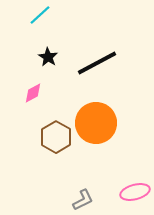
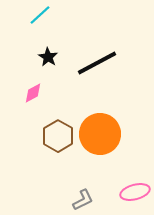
orange circle: moved 4 px right, 11 px down
brown hexagon: moved 2 px right, 1 px up
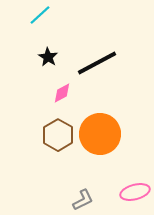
pink diamond: moved 29 px right
brown hexagon: moved 1 px up
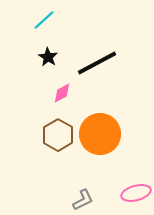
cyan line: moved 4 px right, 5 px down
pink ellipse: moved 1 px right, 1 px down
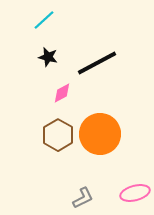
black star: rotated 18 degrees counterclockwise
pink ellipse: moved 1 px left
gray L-shape: moved 2 px up
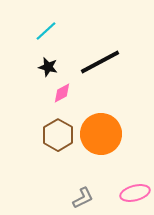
cyan line: moved 2 px right, 11 px down
black star: moved 10 px down
black line: moved 3 px right, 1 px up
orange circle: moved 1 px right
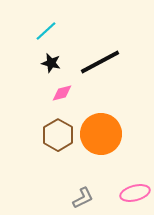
black star: moved 3 px right, 4 px up
pink diamond: rotated 15 degrees clockwise
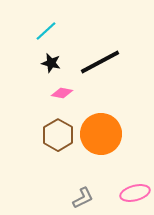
pink diamond: rotated 25 degrees clockwise
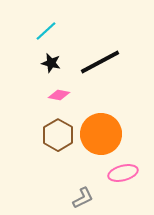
pink diamond: moved 3 px left, 2 px down
pink ellipse: moved 12 px left, 20 px up
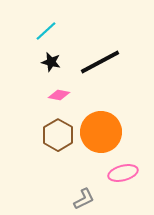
black star: moved 1 px up
orange circle: moved 2 px up
gray L-shape: moved 1 px right, 1 px down
